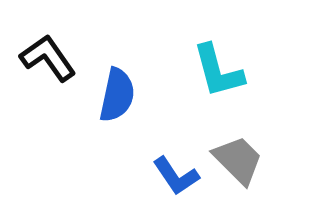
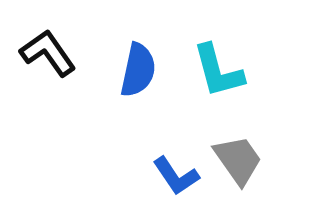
black L-shape: moved 5 px up
blue semicircle: moved 21 px right, 25 px up
gray trapezoid: rotated 10 degrees clockwise
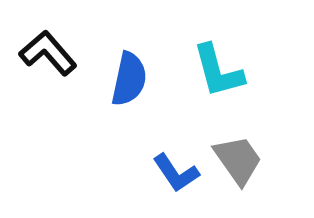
black L-shape: rotated 6 degrees counterclockwise
blue semicircle: moved 9 px left, 9 px down
blue L-shape: moved 3 px up
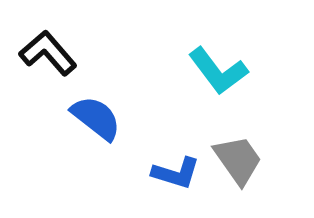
cyan L-shape: rotated 22 degrees counterclockwise
blue semicircle: moved 33 px left, 39 px down; rotated 64 degrees counterclockwise
blue L-shape: rotated 39 degrees counterclockwise
